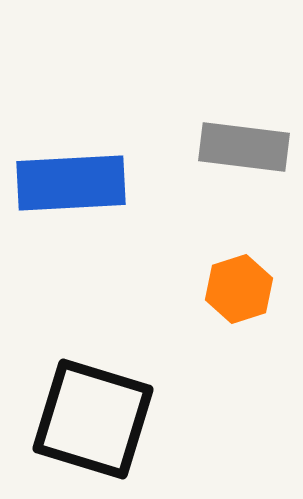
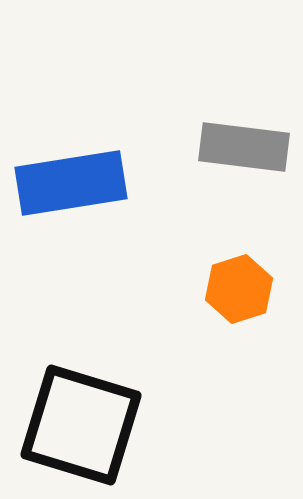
blue rectangle: rotated 6 degrees counterclockwise
black square: moved 12 px left, 6 px down
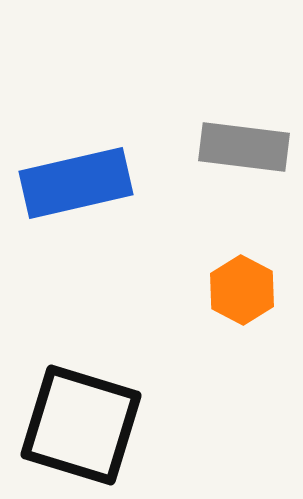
blue rectangle: moved 5 px right; rotated 4 degrees counterclockwise
orange hexagon: moved 3 px right, 1 px down; rotated 14 degrees counterclockwise
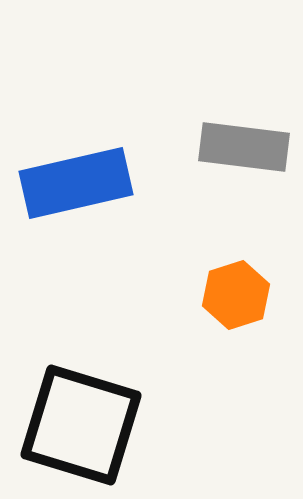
orange hexagon: moved 6 px left, 5 px down; rotated 14 degrees clockwise
